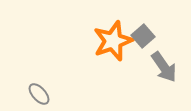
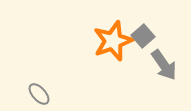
gray arrow: moved 2 px up
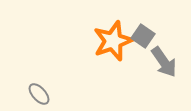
gray square: rotated 15 degrees counterclockwise
gray arrow: moved 3 px up
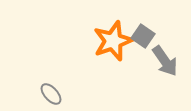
gray arrow: moved 1 px right, 1 px up
gray ellipse: moved 12 px right
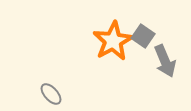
orange star: rotated 9 degrees counterclockwise
gray arrow: rotated 12 degrees clockwise
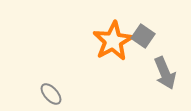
gray arrow: moved 12 px down
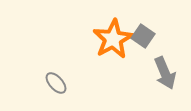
orange star: moved 2 px up
gray ellipse: moved 5 px right, 11 px up
